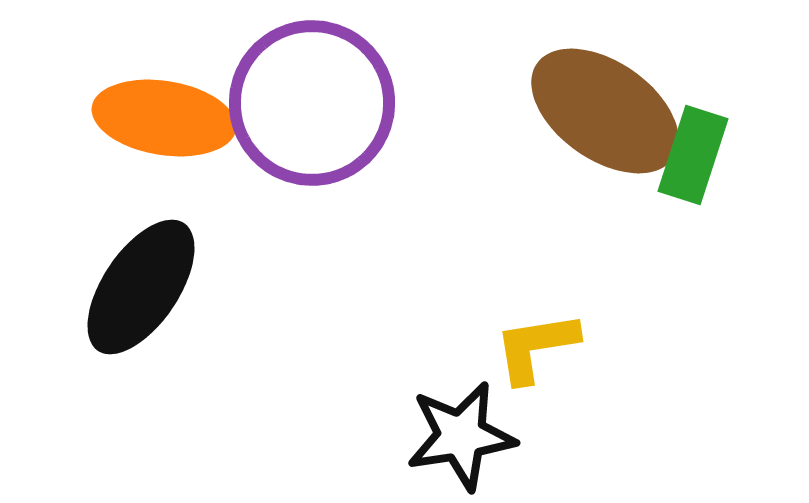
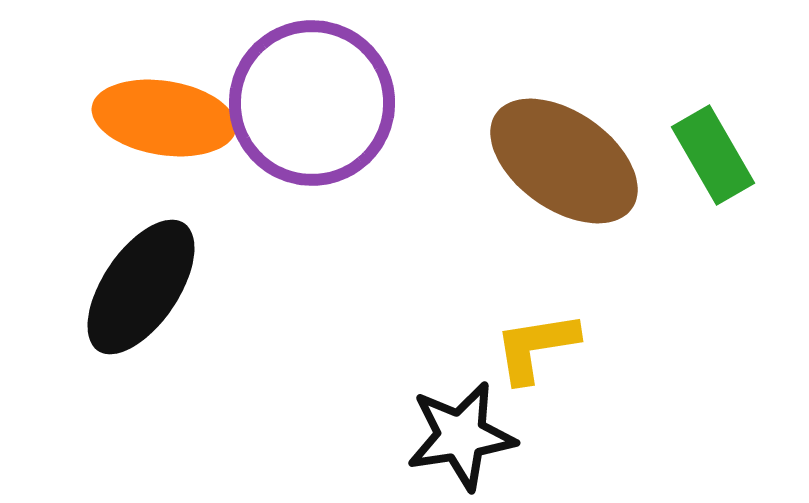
brown ellipse: moved 41 px left, 50 px down
green rectangle: moved 20 px right; rotated 48 degrees counterclockwise
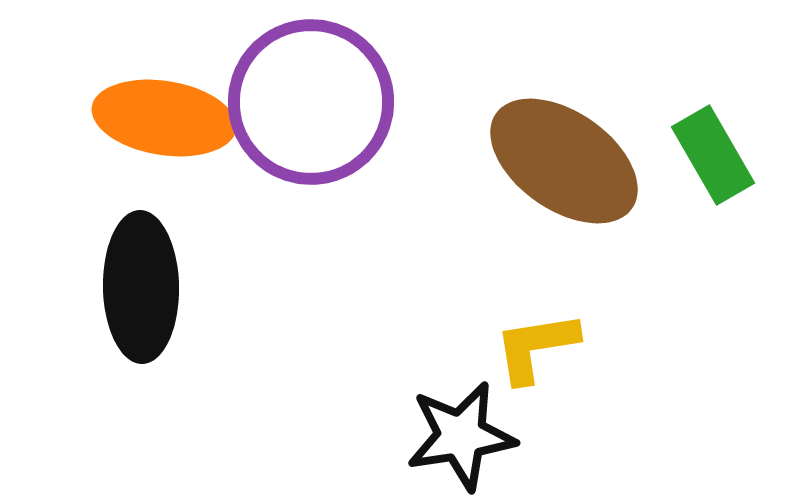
purple circle: moved 1 px left, 1 px up
black ellipse: rotated 35 degrees counterclockwise
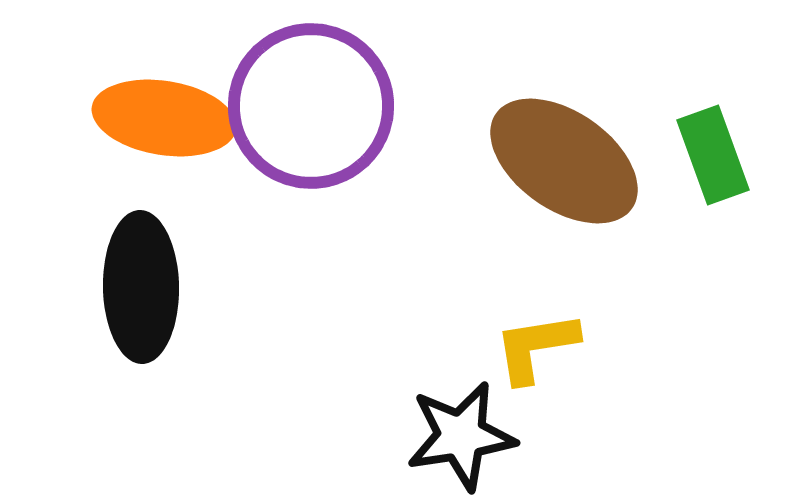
purple circle: moved 4 px down
green rectangle: rotated 10 degrees clockwise
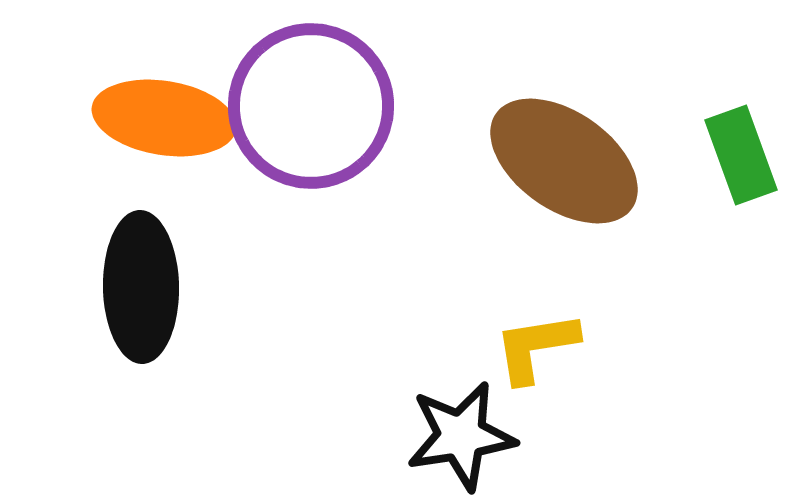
green rectangle: moved 28 px right
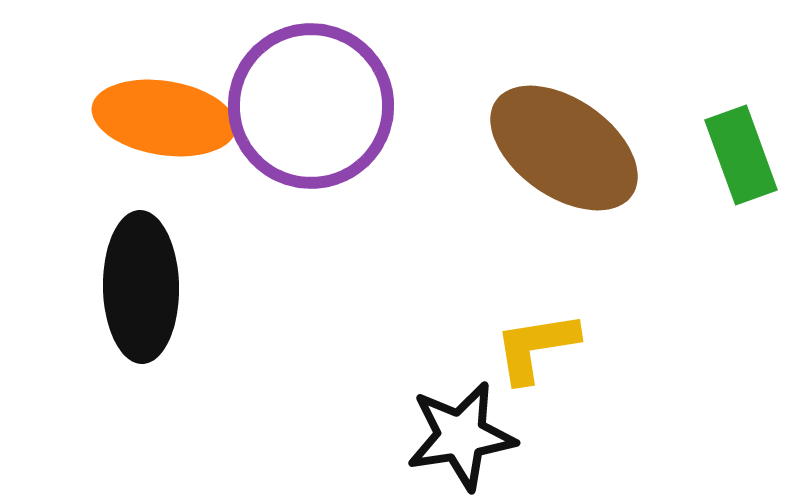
brown ellipse: moved 13 px up
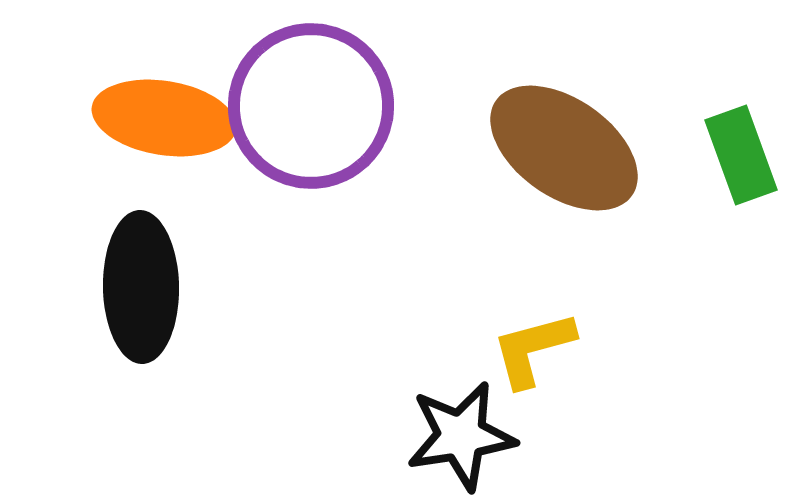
yellow L-shape: moved 3 px left, 2 px down; rotated 6 degrees counterclockwise
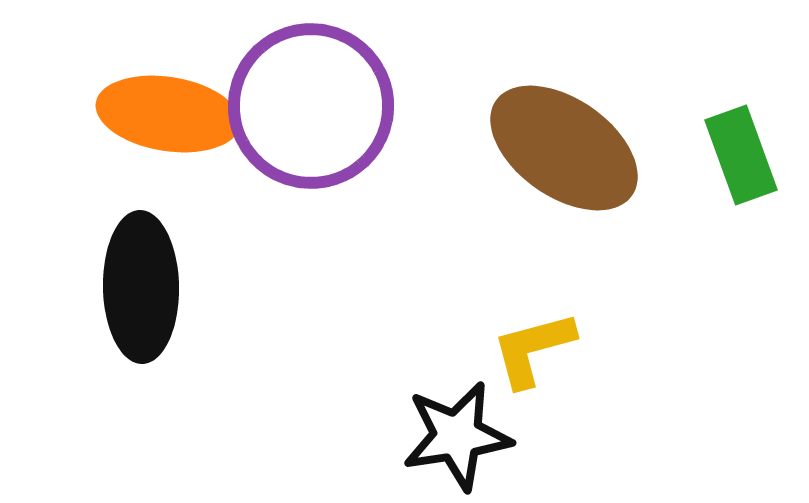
orange ellipse: moved 4 px right, 4 px up
black star: moved 4 px left
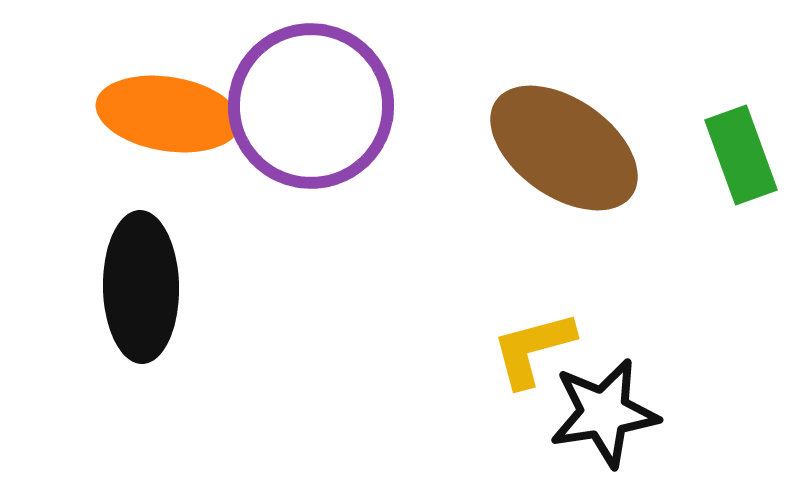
black star: moved 147 px right, 23 px up
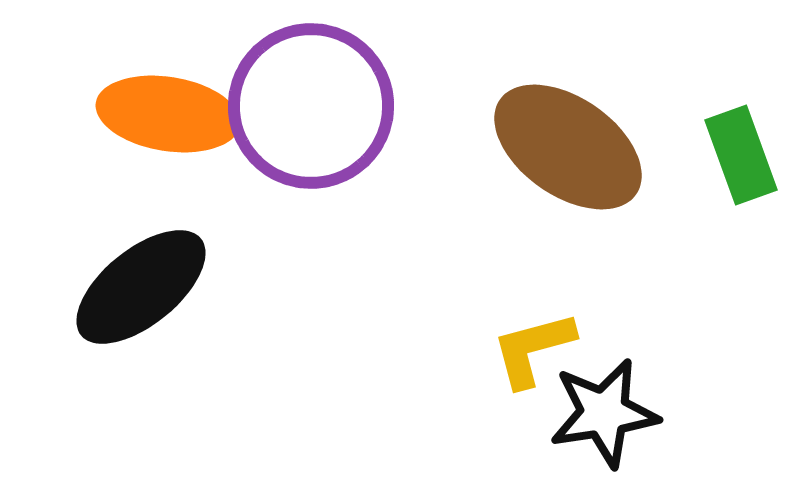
brown ellipse: moved 4 px right, 1 px up
black ellipse: rotated 52 degrees clockwise
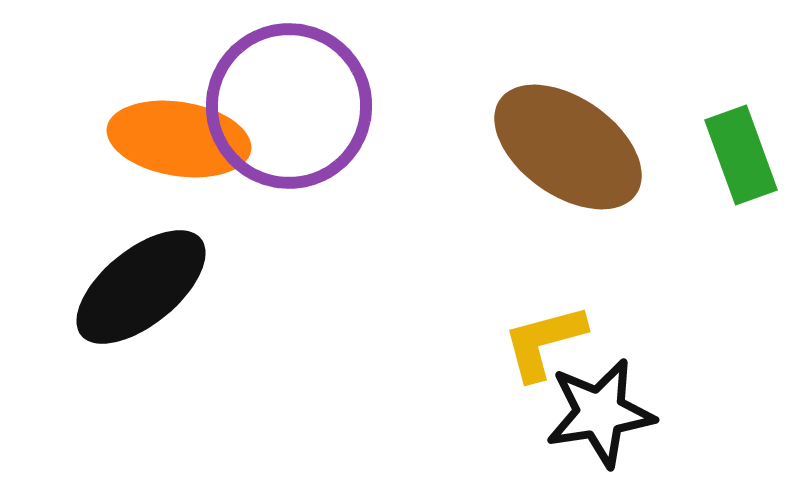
purple circle: moved 22 px left
orange ellipse: moved 11 px right, 25 px down
yellow L-shape: moved 11 px right, 7 px up
black star: moved 4 px left
